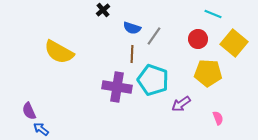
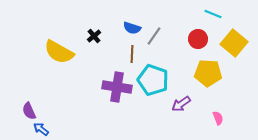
black cross: moved 9 px left, 26 px down
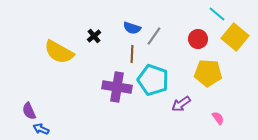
cyan line: moved 4 px right; rotated 18 degrees clockwise
yellow square: moved 1 px right, 6 px up
pink semicircle: rotated 16 degrees counterclockwise
blue arrow: rotated 14 degrees counterclockwise
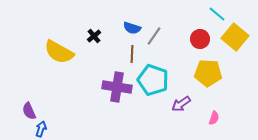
red circle: moved 2 px right
pink semicircle: moved 4 px left; rotated 56 degrees clockwise
blue arrow: rotated 84 degrees clockwise
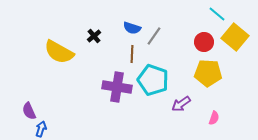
red circle: moved 4 px right, 3 px down
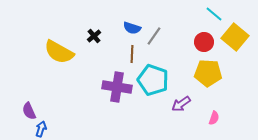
cyan line: moved 3 px left
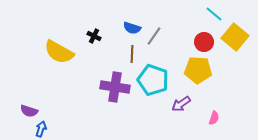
black cross: rotated 24 degrees counterclockwise
yellow pentagon: moved 10 px left, 3 px up
purple cross: moved 2 px left
purple semicircle: rotated 48 degrees counterclockwise
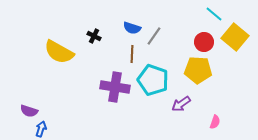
pink semicircle: moved 1 px right, 4 px down
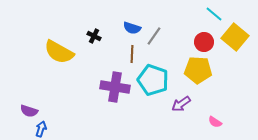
pink semicircle: rotated 104 degrees clockwise
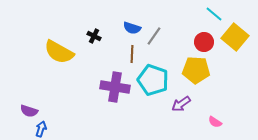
yellow pentagon: moved 2 px left
